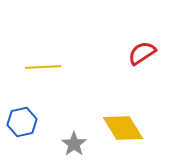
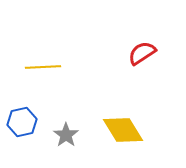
yellow diamond: moved 2 px down
gray star: moved 8 px left, 9 px up
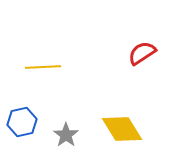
yellow diamond: moved 1 px left, 1 px up
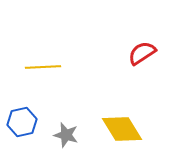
gray star: rotated 20 degrees counterclockwise
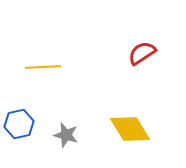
blue hexagon: moved 3 px left, 2 px down
yellow diamond: moved 8 px right
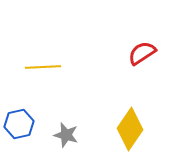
yellow diamond: rotated 66 degrees clockwise
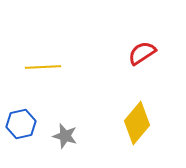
blue hexagon: moved 2 px right
yellow diamond: moved 7 px right, 6 px up; rotated 6 degrees clockwise
gray star: moved 1 px left, 1 px down
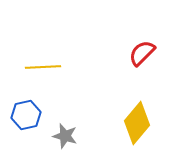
red semicircle: rotated 12 degrees counterclockwise
blue hexagon: moved 5 px right, 9 px up
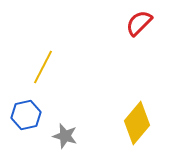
red semicircle: moved 3 px left, 30 px up
yellow line: rotated 60 degrees counterclockwise
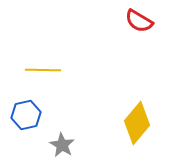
red semicircle: moved 2 px up; rotated 104 degrees counterclockwise
yellow line: moved 3 px down; rotated 64 degrees clockwise
gray star: moved 3 px left, 9 px down; rotated 15 degrees clockwise
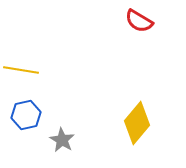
yellow line: moved 22 px left; rotated 8 degrees clockwise
gray star: moved 5 px up
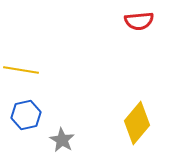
red semicircle: rotated 36 degrees counterclockwise
